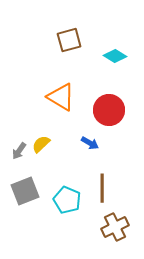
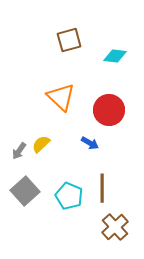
cyan diamond: rotated 25 degrees counterclockwise
orange triangle: rotated 12 degrees clockwise
gray square: rotated 20 degrees counterclockwise
cyan pentagon: moved 2 px right, 4 px up
brown cross: rotated 16 degrees counterclockwise
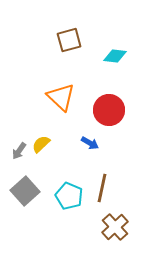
brown line: rotated 12 degrees clockwise
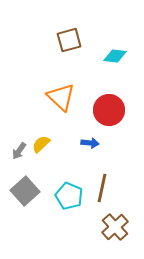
blue arrow: rotated 24 degrees counterclockwise
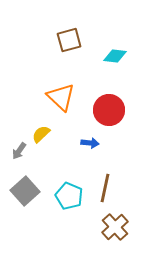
yellow semicircle: moved 10 px up
brown line: moved 3 px right
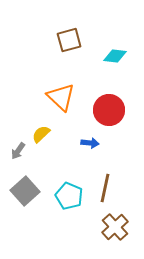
gray arrow: moved 1 px left
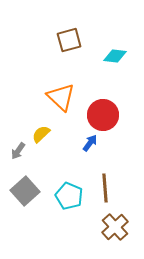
red circle: moved 6 px left, 5 px down
blue arrow: rotated 60 degrees counterclockwise
brown line: rotated 16 degrees counterclockwise
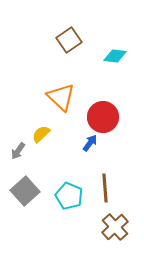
brown square: rotated 20 degrees counterclockwise
red circle: moved 2 px down
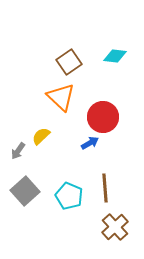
brown square: moved 22 px down
yellow semicircle: moved 2 px down
blue arrow: rotated 24 degrees clockwise
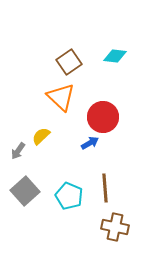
brown cross: rotated 36 degrees counterclockwise
